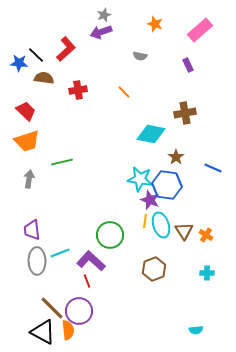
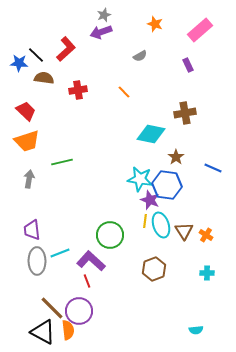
gray semicircle: rotated 40 degrees counterclockwise
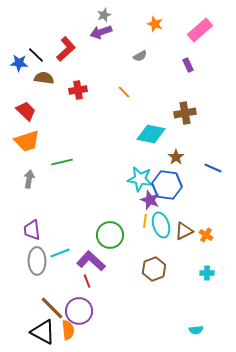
brown triangle: rotated 36 degrees clockwise
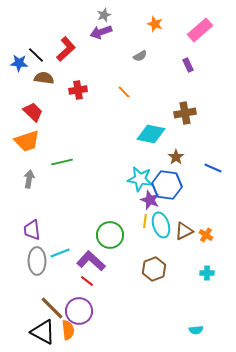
red trapezoid: moved 7 px right, 1 px down
red line: rotated 32 degrees counterclockwise
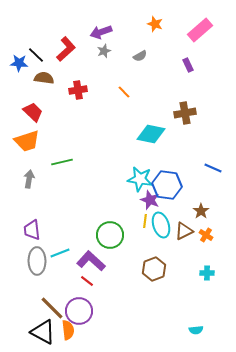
gray star: moved 36 px down
brown star: moved 25 px right, 54 px down
